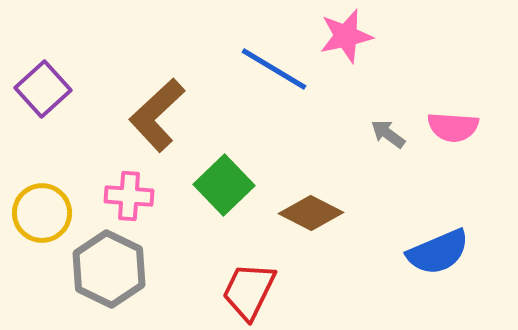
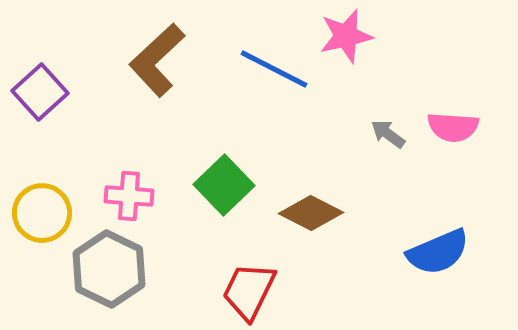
blue line: rotated 4 degrees counterclockwise
purple square: moved 3 px left, 3 px down
brown L-shape: moved 55 px up
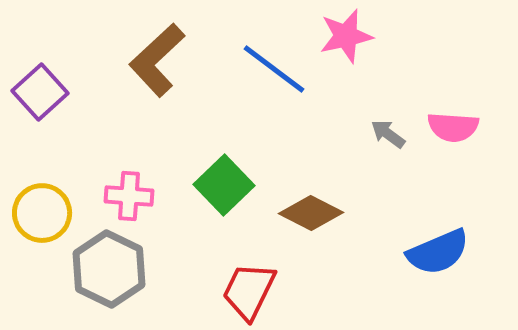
blue line: rotated 10 degrees clockwise
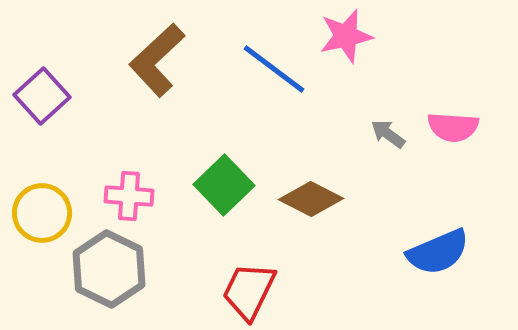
purple square: moved 2 px right, 4 px down
brown diamond: moved 14 px up
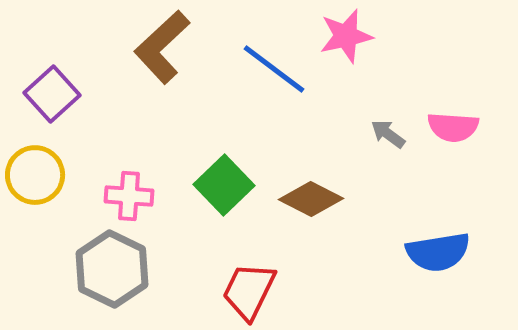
brown L-shape: moved 5 px right, 13 px up
purple square: moved 10 px right, 2 px up
yellow circle: moved 7 px left, 38 px up
blue semicircle: rotated 14 degrees clockwise
gray hexagon: moved 3 px right
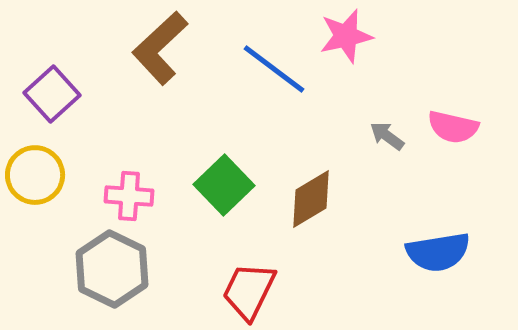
brown L-shape: moved 2 px left, 1 px down
pink semicircle: rotated 9 degrees clockwise
gray arrow: moved 1 px left, 2 px down
brown diamond: rotated 58 degrees counterclockwise
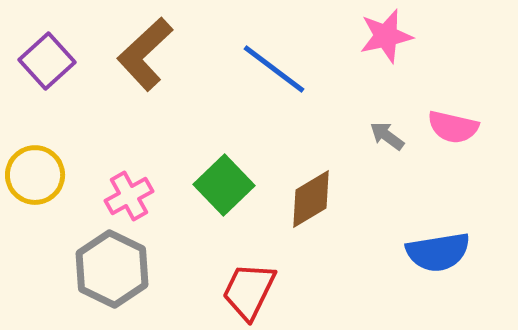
pink star: moved 40 px right
brown L-shape: moved 15 px left, 6 px down
purple square: moved 5 px left, 33 px up
pink cross: rotated 33 degrees counterclockwise
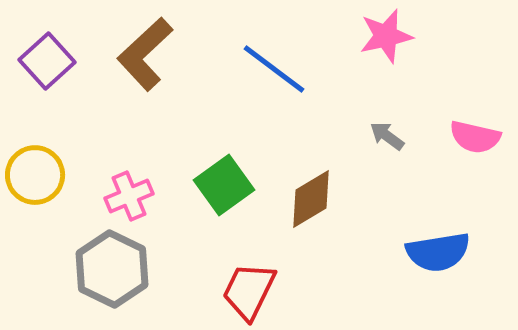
pink semicircle: moved 22 px right, 10 px down
green square: rotated 8 degrees clockwise
pink cross: rotated 6 degrees clockwise
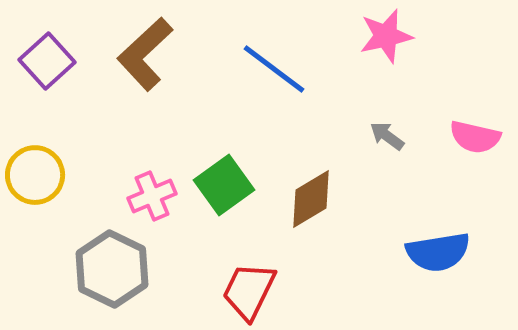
pink cross: moved 23 px right
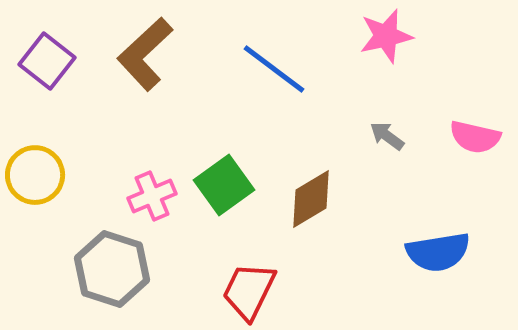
purple square: rotated 10 degrees counterclockwise
gray hexagon: rotated 8 degrees counterclockwise
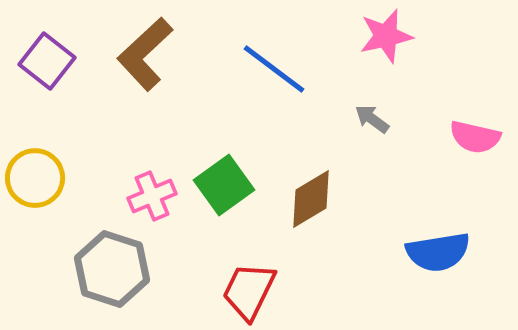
gray arrow: moved 15 px left, 17 px up
yellow circle: moved 3 px down
